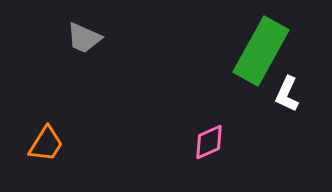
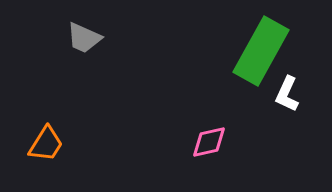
pink diamond: rotated 12 degrees clockwise
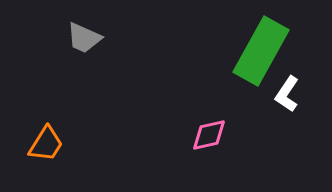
white L-shape: rotated 9 degrees clockwise
pink diamond: moved 7 px up
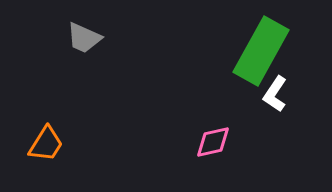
white L-shape: moved 12 px left
pink diamond: moved 4 px right, 7 px down
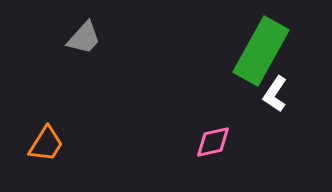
gray trapezoid: rotated 72 degrees counterclockwise
